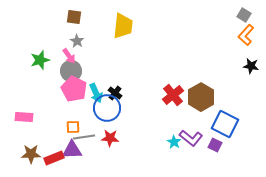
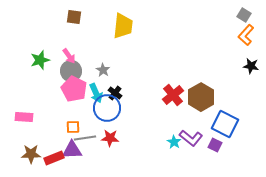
gray star: moved 26 px right, 29 px down
gray line: moved 1 px right, 1 px down
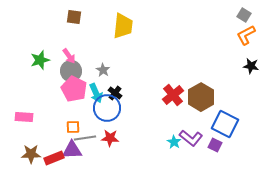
orange L-shape: rotated 20 degrees clockwise
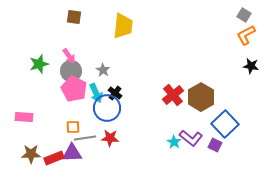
green star: moved 1 px left, 4 px down
blue square: rotated 20 degrees clockwise
purple triangle: moved 3 px down
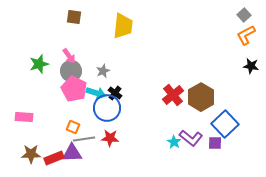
gray square: rotated 16 degrees clockwise
gray star: moved 1 px down; rotated 16 degrees clockwise
cyan arrow: rotated 48 degrees counterclockwise
orange square: rotated 24 degrees clockwise
gray line: moved 1 px left, 1 px down
purple square: moved 2 px up; rotated 24 degrees counterclockwise
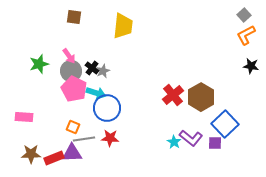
black cross: moved 23 px left, 25 px up
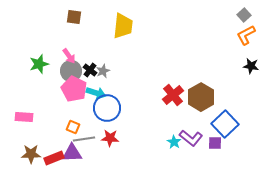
black cross: moved 2 px left, 2 px down
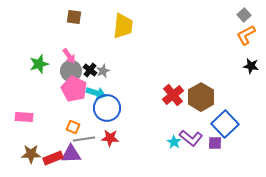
purple triangle: moved 1 px left, 1 px down
red rectangle: moved 1 px left
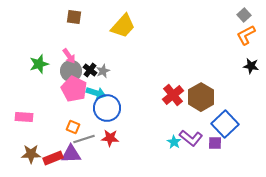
yellow trapezoid: rotated 36 degrees clockwise
gray line: rotated 10 degrees counterclockwise
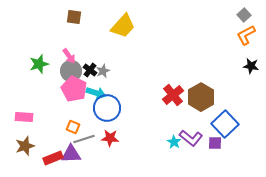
brown star: moved 6 px left, 8 px up; rotated 18 degrees counterclockwise
